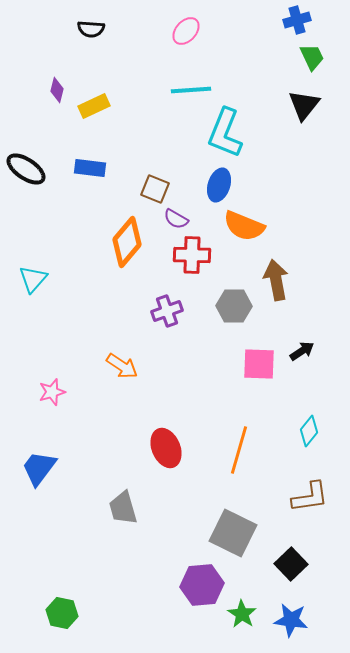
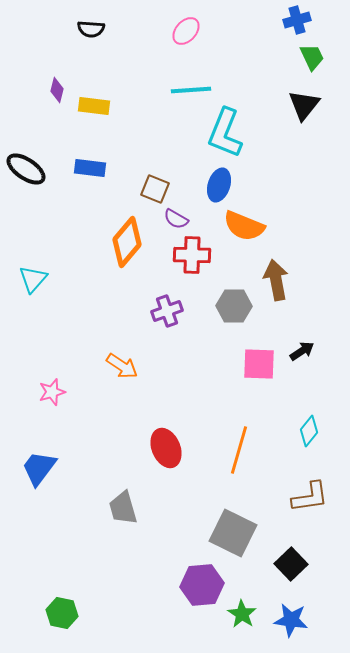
yellow rectangle: rotated 32 degrees clockwise
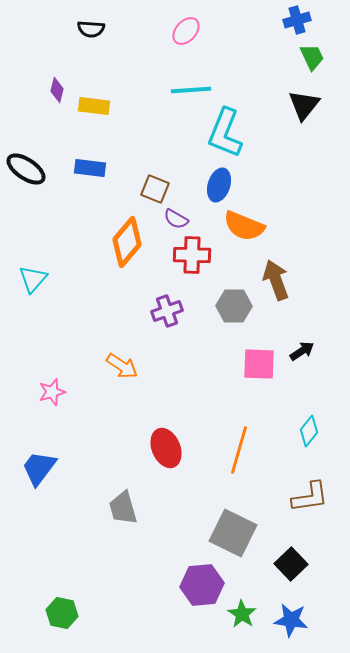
brown arrow: rotated 9 degrees counterclockwise
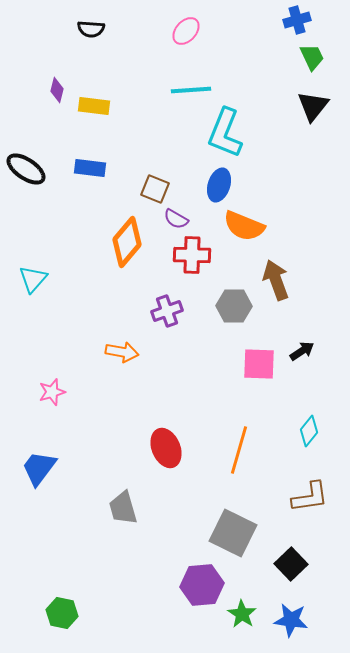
black triangle: moved 9 px right, 1 px down
orange arrow: moved 14 px up; rotated 24 degrees counterclockwise
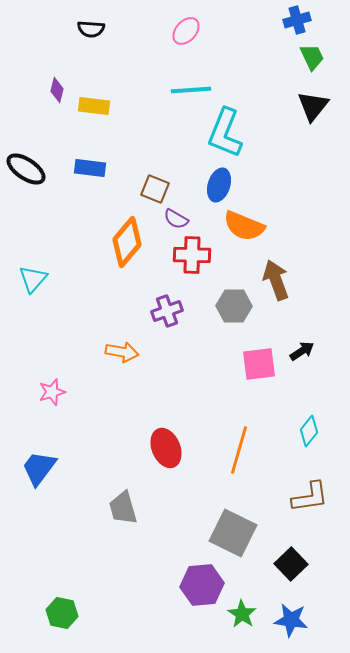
pink square: rotated 9 degrees counterclockwise
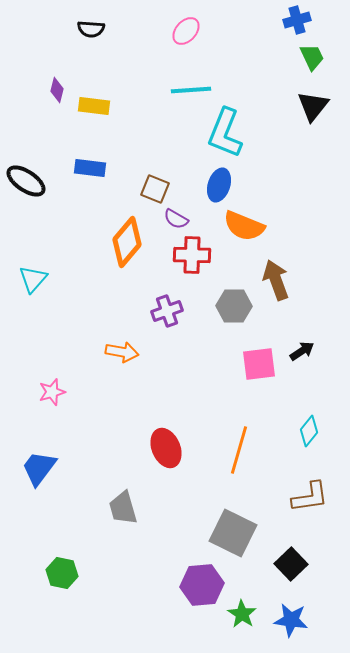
black ellipse: moved 12 px down
green hexagon: moved 40 px up
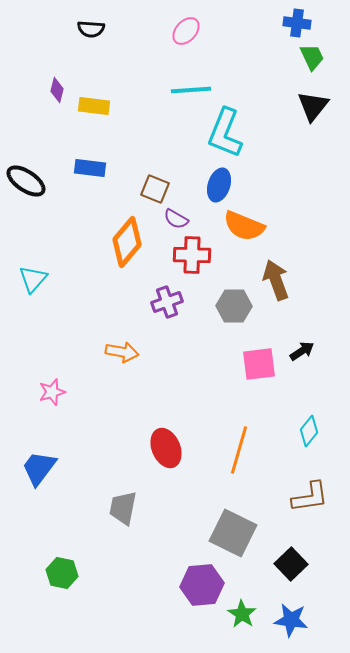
blue cross: moved 3 px down; rotated 24 degrees clockwise
purple cross: moved 9 px up
gray trapezoid: rotated 27 degrees clockwise
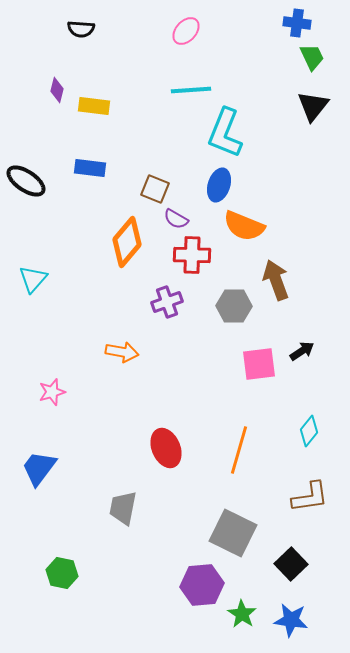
black semicircle: moved 10 px left
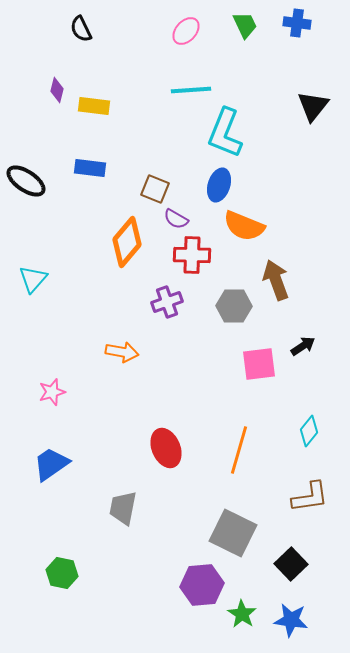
black semicircle: rotated 60 degrees clockwise
green trapezoid: moved 67 px left, 32 px up
black arrow: moved 1 px right, 5 px up
blue trapezoid: moved 12 px right, 4 px up; rotated 18 degrees clockwise
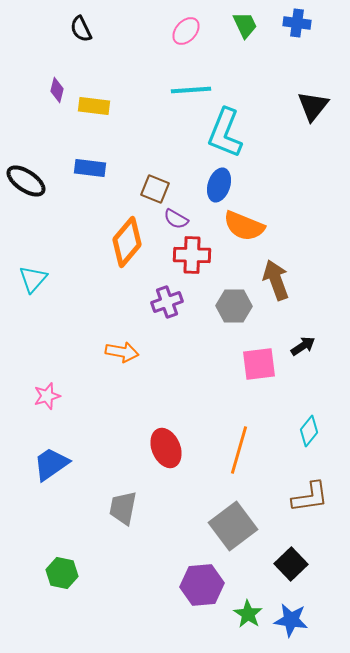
pink star: moved 5 px left, 4 px down
gray square: moved 7 px up; rotated 27 degrees clockwise
green star: moved 6 px right
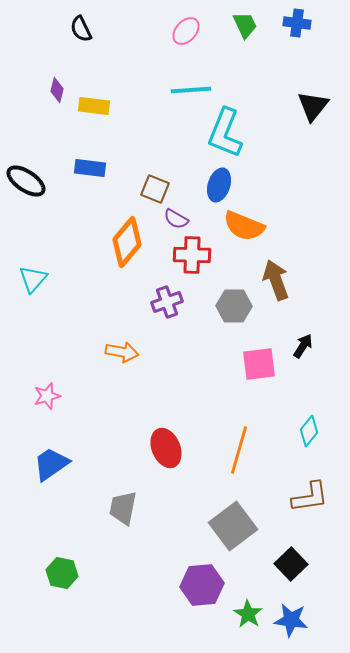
black arrow: rotated 25 degrees counterclockwise
